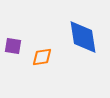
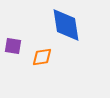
blue diamond: moved 17 px left, 12 px up
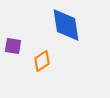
orange diamond: moved 4 px down; rotated 25 degrees counterclockwise
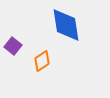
purple square: rotated 30 degrees clockwise
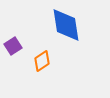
purple square: rotated 18 degrees clockwise
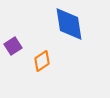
blue diamond: moved 3 px right, 1 px up
